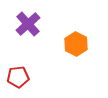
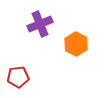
purple cross: moved 12 px right; rotated 20 degrees clockwise
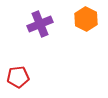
orange hexagon: moved 10 px right, 25 px up
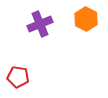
red pentagon: rotated 15 degrees clockwise
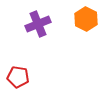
purple cross: moved 2 px left
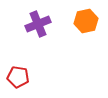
orange hexagon: moved 2 px down; rotated 20 degrees clockwise
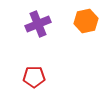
red pentagon: moved 16 px right; rotated 10 degrees counterclockwise
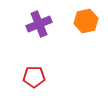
purple cross: moved 1 px right
